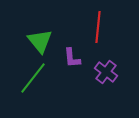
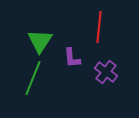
red line: moved 1 px right
green triangle: rotated 12 degrees clockwise
green line: rotated 16 degrees counterclockwise
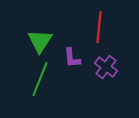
purple cross: moved 5 px up
green line: moved 7 px right, 1 px down
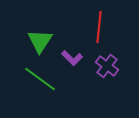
purple L-shape: rotated 40 degrees counterclockwise
purple cross: moved 1 px right, 1 px up
green line: rotated 76 degrees counterclockwise
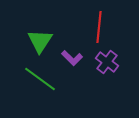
purple cross: moved 4 px up
